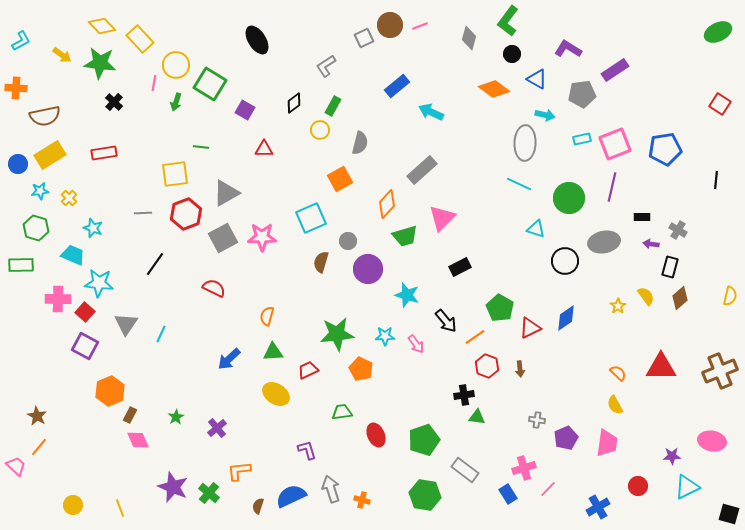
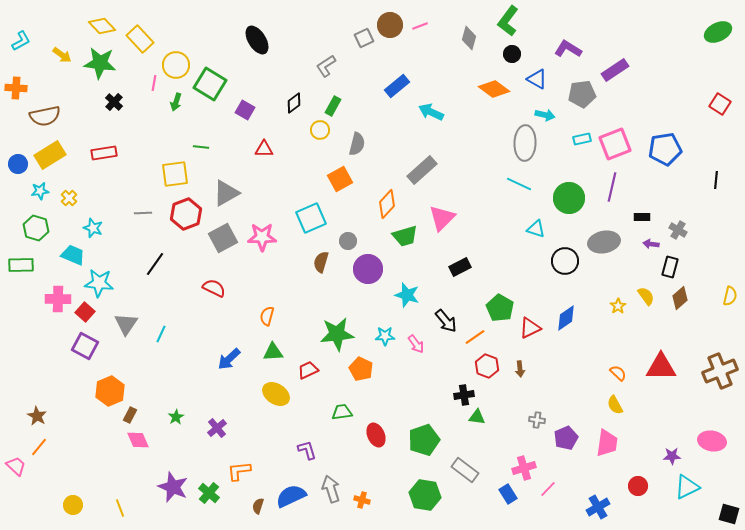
gray semicircle at (360, 143): moved 3 px left, 1 px down
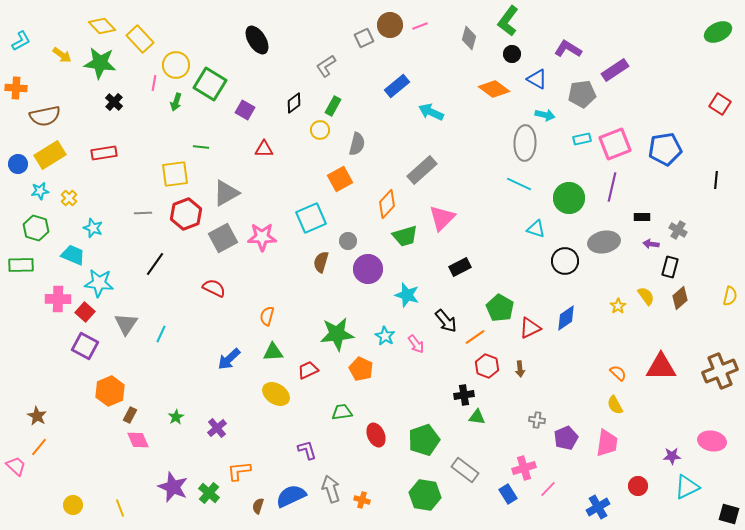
cyan star at (385, 336): rotated 30 degrees clockwise
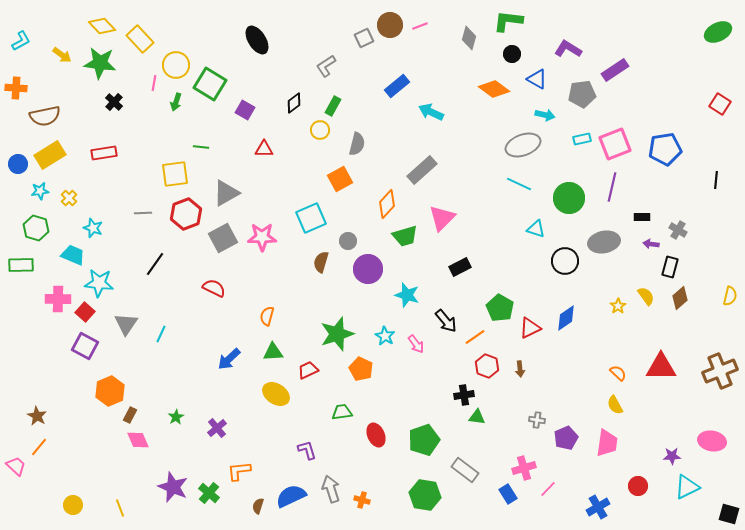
green L-shape at (508, 21): rotated 60 degrees clockwise
gray ellipse at (525, 143): moved 2 px left, 2 px down; rotated 68 degrees clockwise
green star at (337, 334): rotated 12 degrees counterclockwise
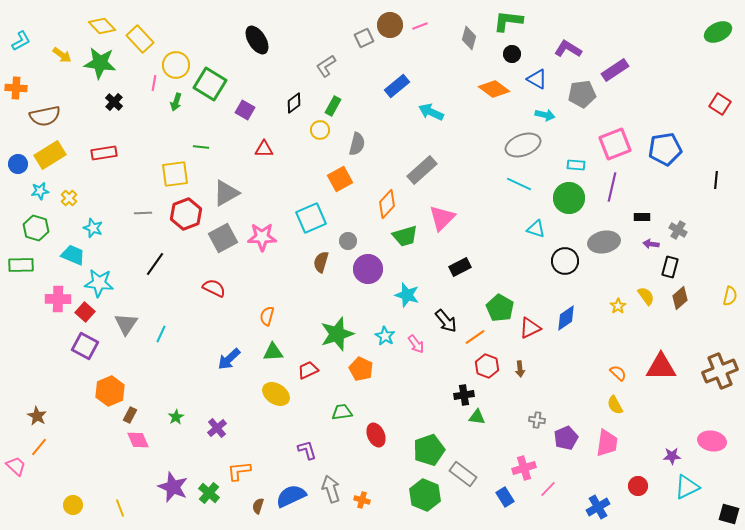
cyan rectangle at (582, 139): moved 6 px left, 26 px down; rotated 18 degrees clockwise
green pentagon at (424, 440): moved 5 px right, 10 px down
gray rectangle at (465, 470): moved 2 px left, 4 px down
blue rectangle at (508, 494): moved 3 px left, 3 px down
green hexagon at (425, 495): rotated 12 degrees clockwise
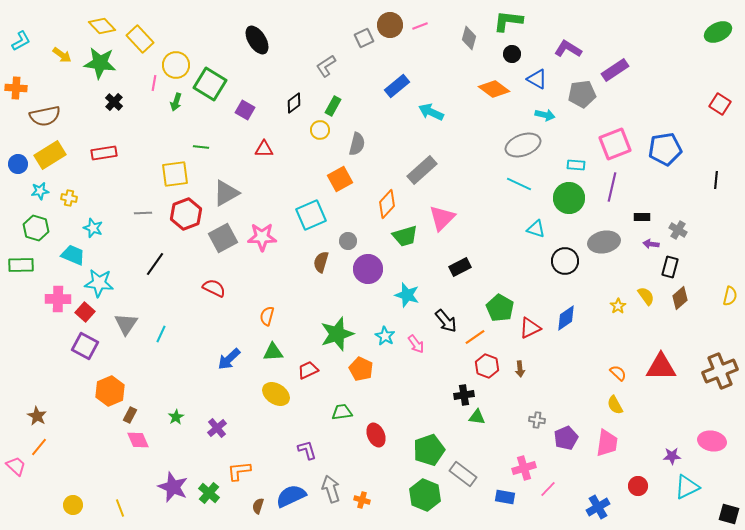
yellow cross at (69, 198): rotated 35 degrees counterclockwise
cyan square at (311, 218): moved 3 px up
blue rectangle at (505, 497): rotated 48 degrees counterclockwise
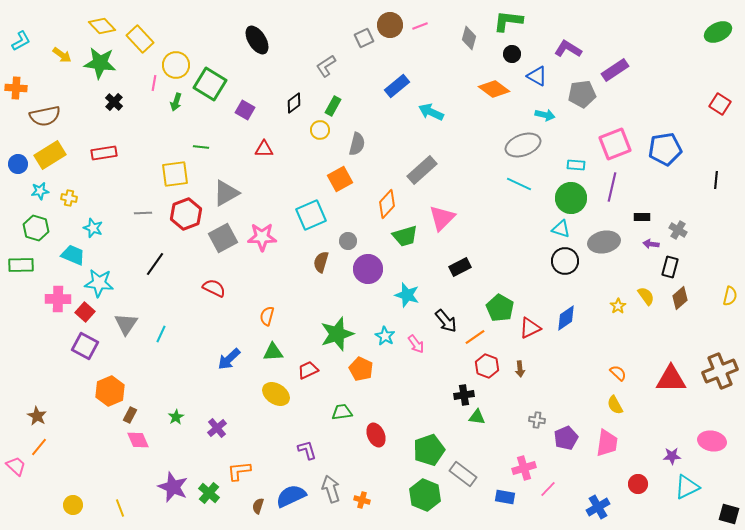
blue triangle at (537, 79): moved 3 px up
green circle at (569, 198): moved 2 px right
cyan triangle at (536, 229): moved 25 px right
red triangle at (661, 367): moved 10 px right, 12 px down
red circle at (638, 486): moved 2 px up
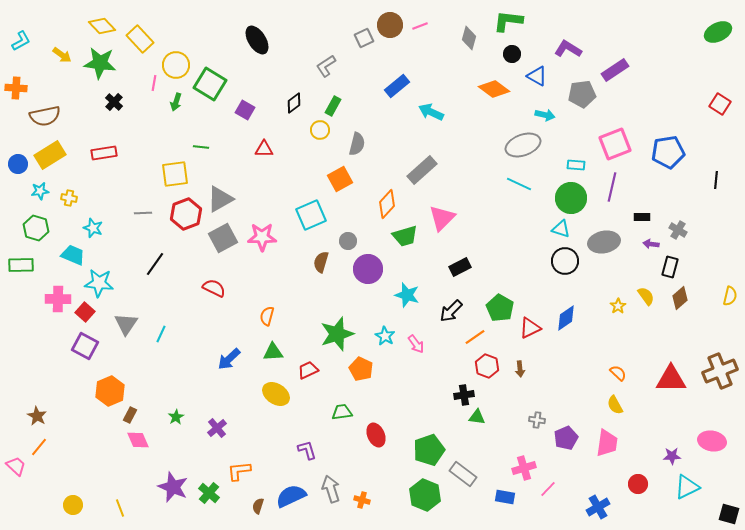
blue pentagon at (665, 149): moved 3 px right, 3 px down
gray triangle at (226, 193): moved 6 px left, 6 px down
black arrow at (446, 321): moved 5 px right, 10 px up; rotated 85 degrees clockwise
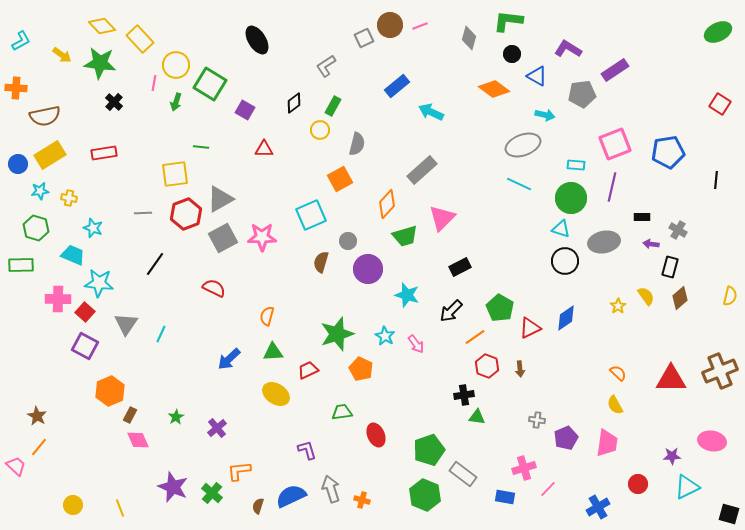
green cross at (209, 493): moved 3 px right
